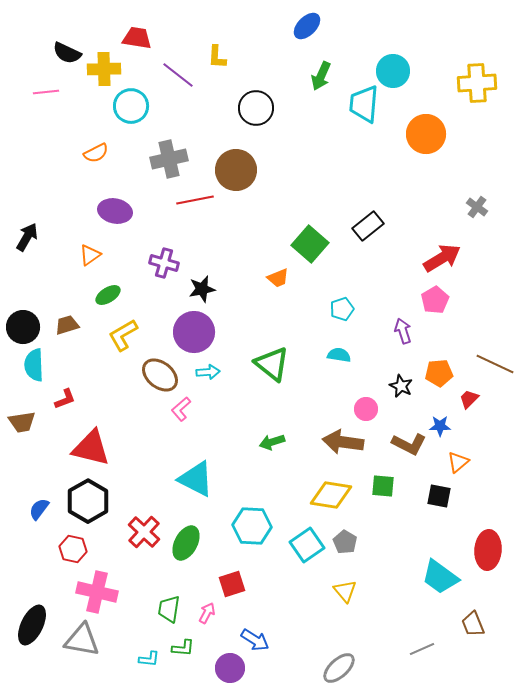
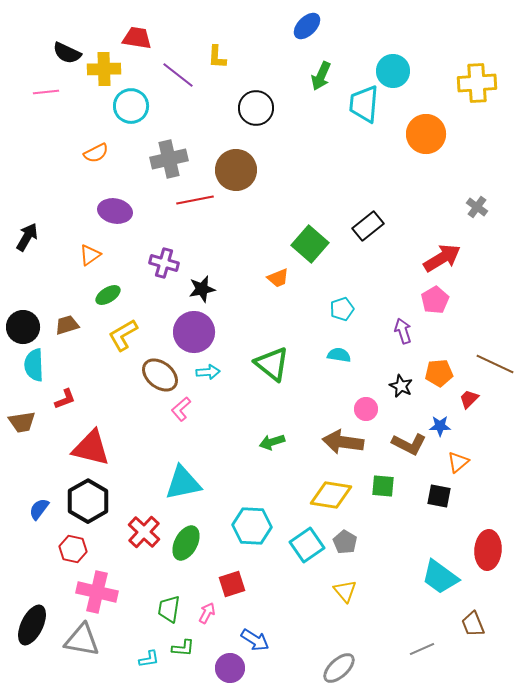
cyan triangle at (196, 479): moved 13 px left, 4 px down; rotated 39 degrees counterclockwise
cyan L-shape at (149, 659): rotated 15 degrees counterclockwise
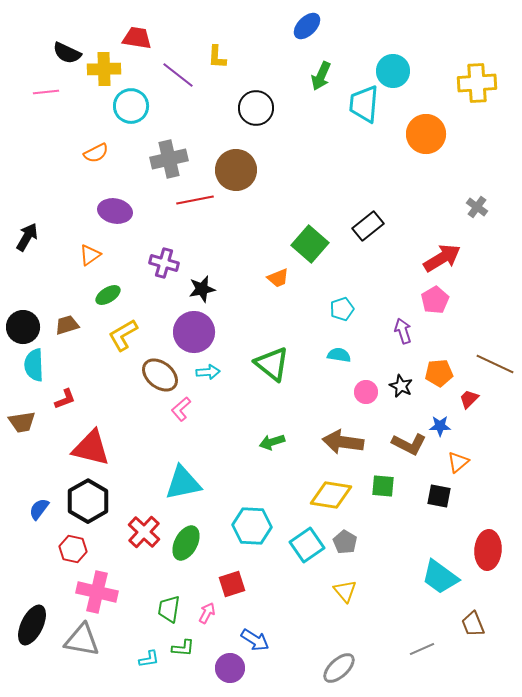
pink circle at (366, 409): moved 17 px up
